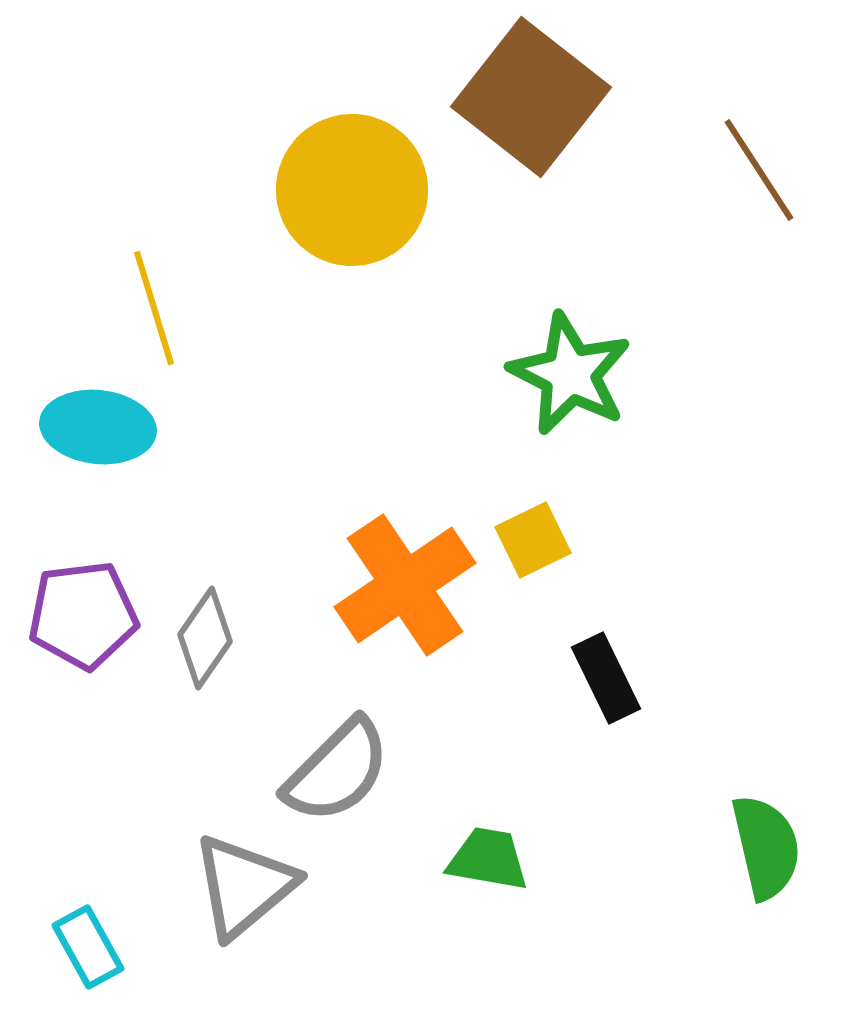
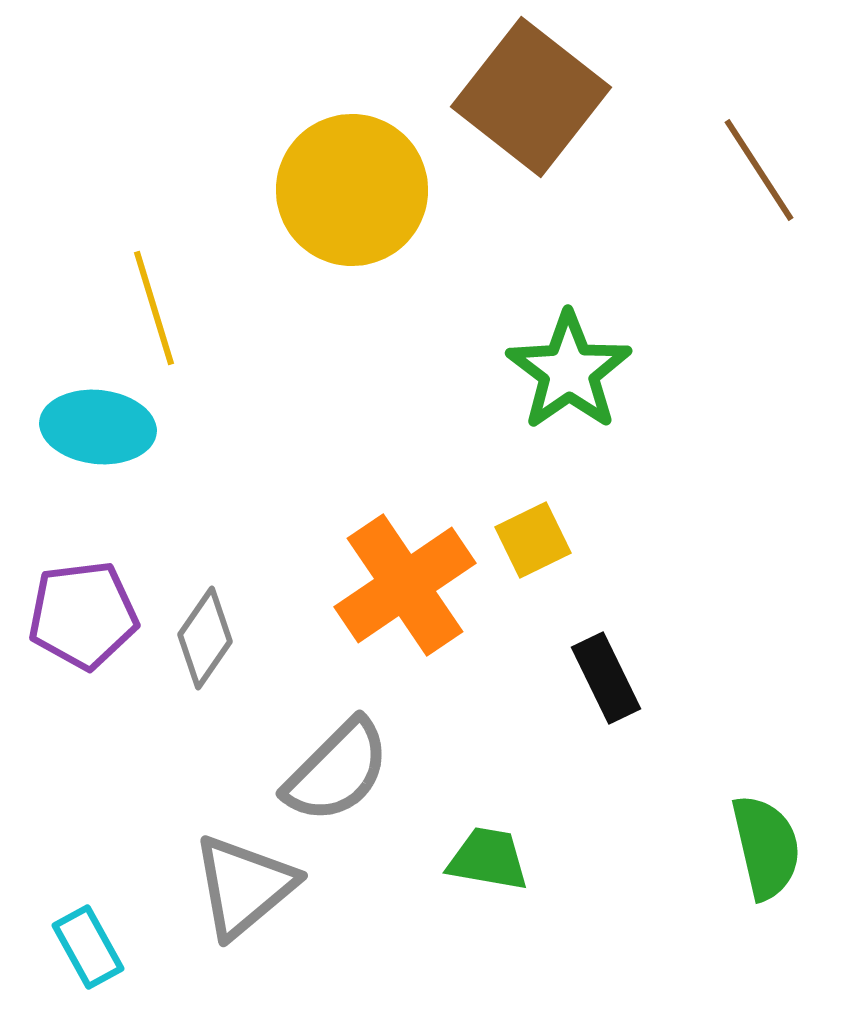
green star: moved 1 px left, 3 px up; rotated 10 degrees clockwise
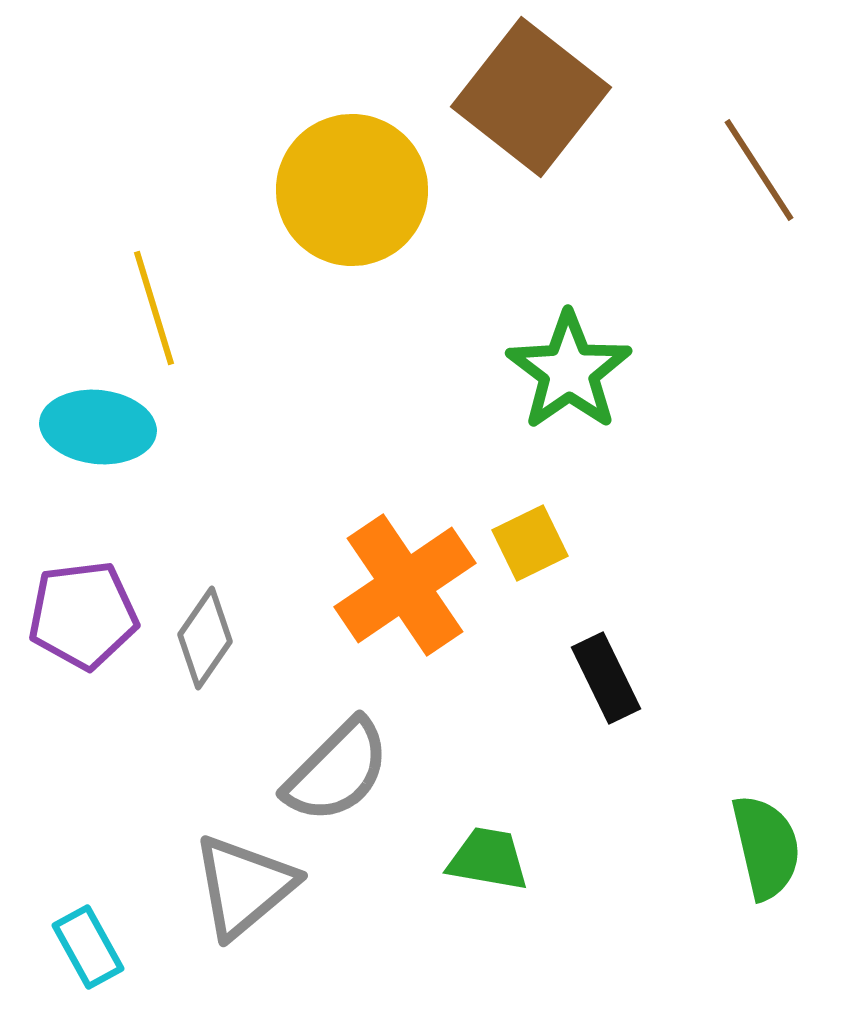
yellow square: moved 3 px left, 3 px down
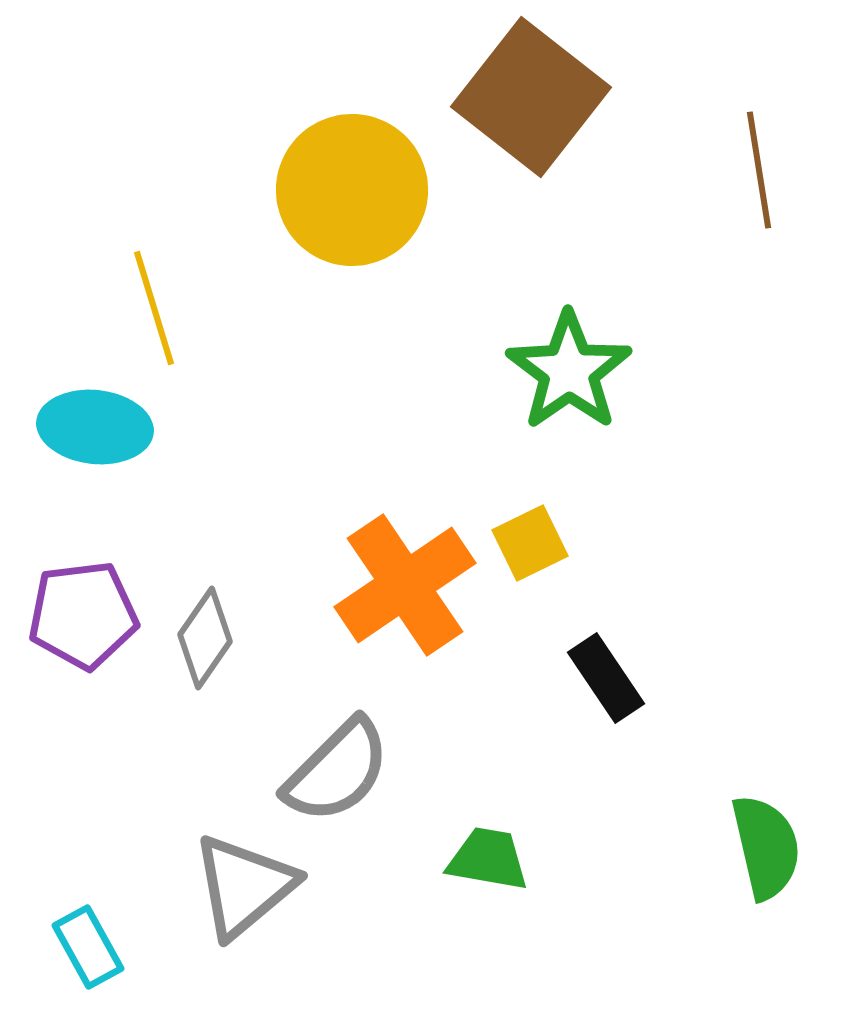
brown line: rotated 24 degrees clockwise
cyan ellipse: moved 3 px left
black rectangle: rotated 8 degrees counterclockwise
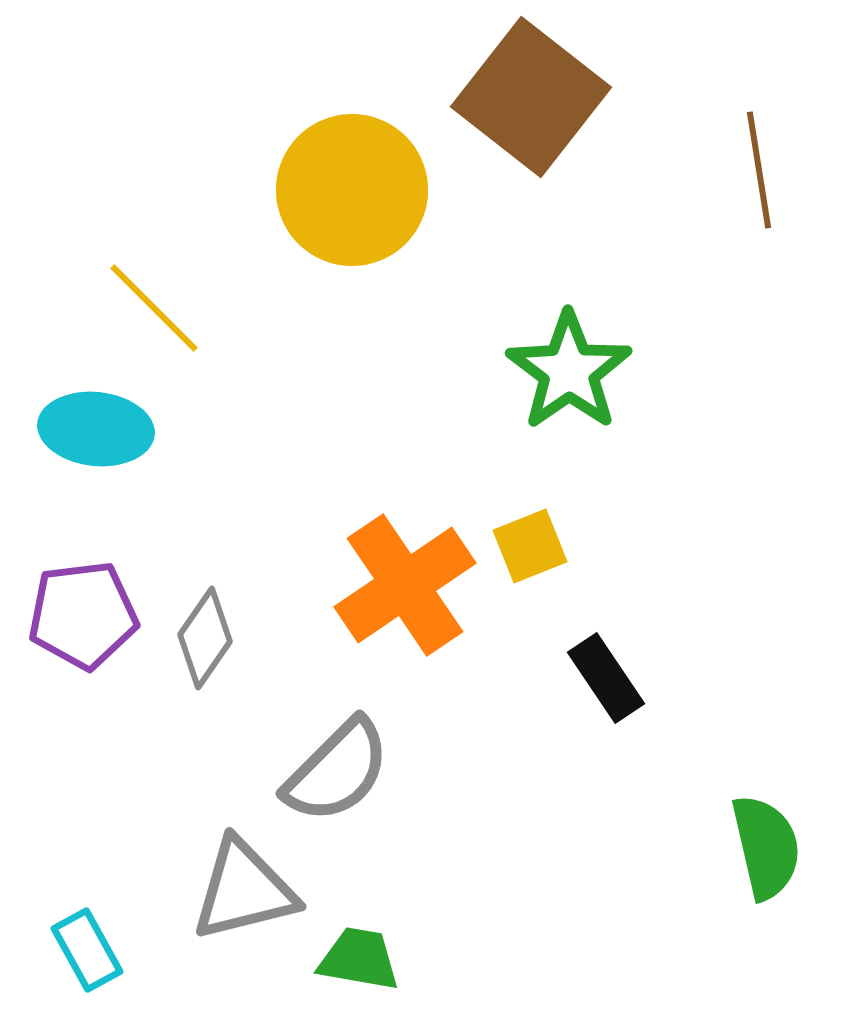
yellow line: rotated 28 degrees counterclockwise
cyan ellipse: moved 1 px right, 2 px down
yellow square: moved 3 px down; rotated 4 degrees clockwise
green trapezoid: moved 129 px left, 100 px down
gray triangle: moved 4 px down; rotated 26 degrees clockwise
cyan rectangle: moved 1 px left, 3 px down
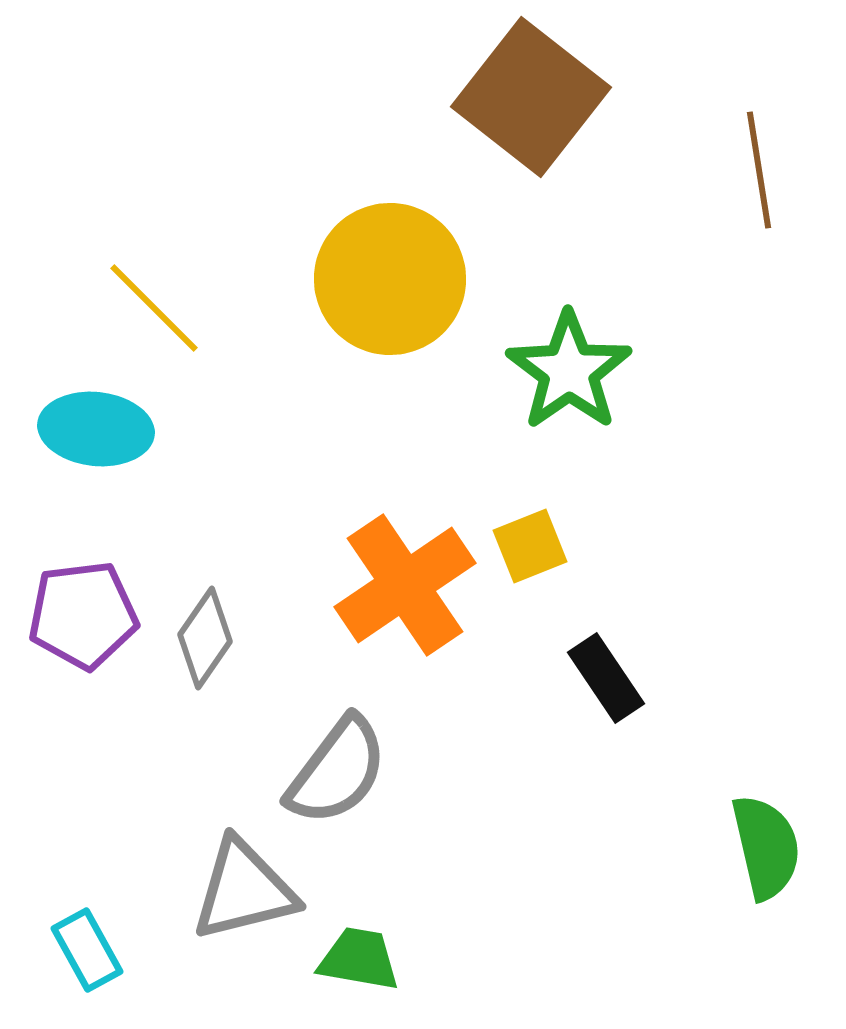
yellow circle: moved 38 px right, 89 px down
gray semicircle: rotated 8 degrees counterclockwise
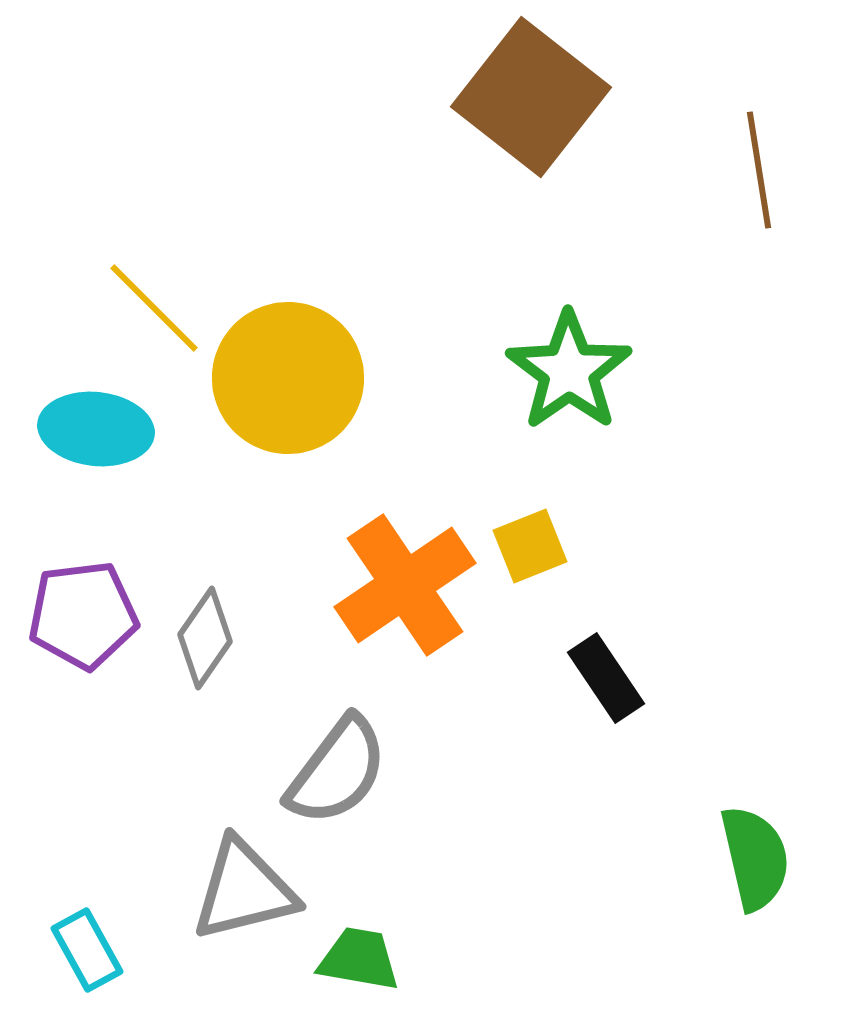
yellow circle: moved 102 px left, 99 px down
green semicircle: moved 11 px left, 11 px down
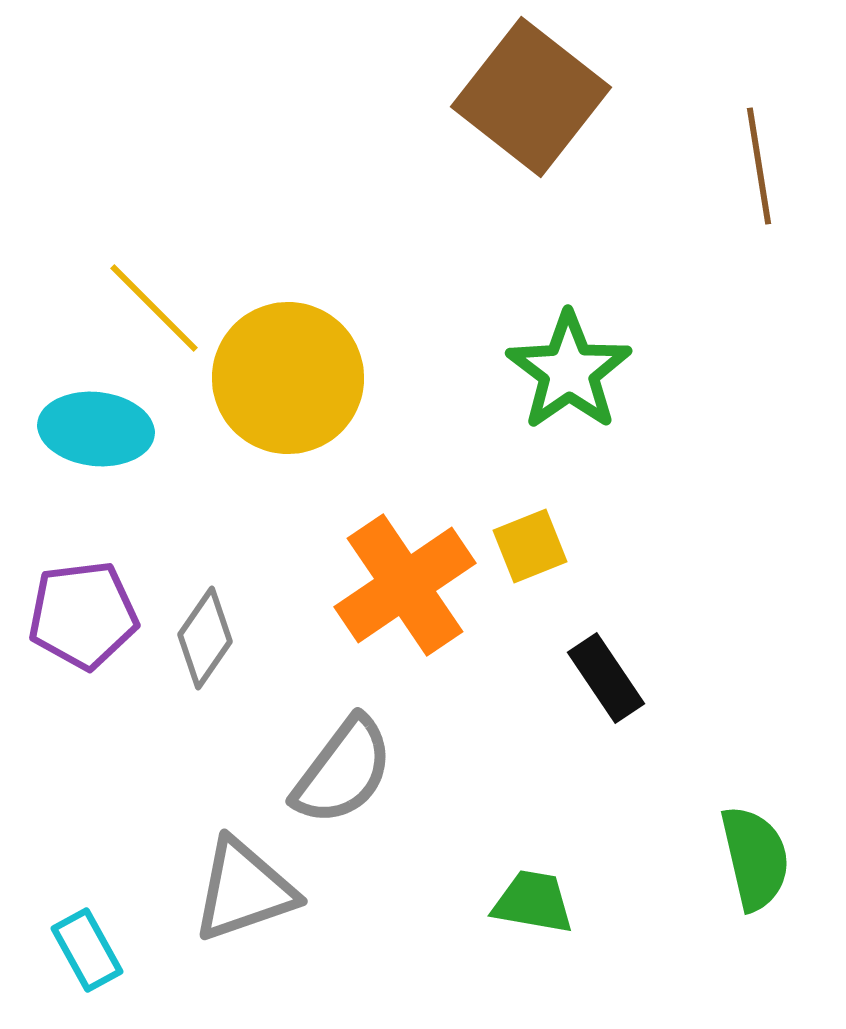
brown line: moved 4 px up
gray semicircle: moved 6 px right
gray triangle: rotated 5 degrees counterclockwise
green trapezoid: moved 174 px right, 57 px up
